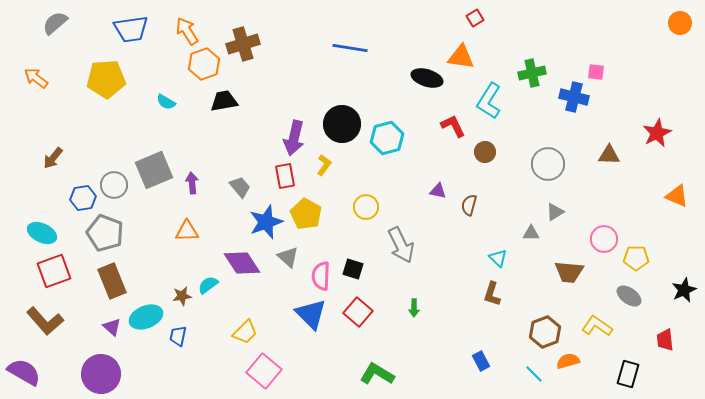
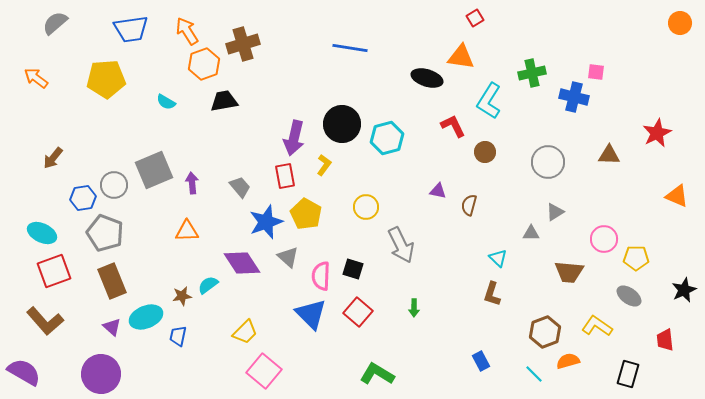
gray circle at (548, 164): moved 2 px up
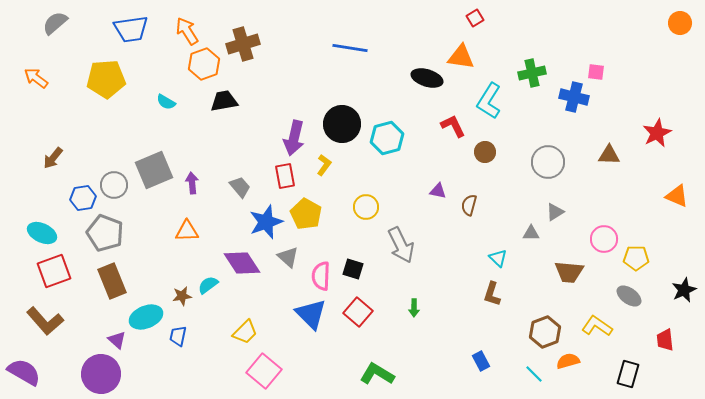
purple triangle at (112, 327): moved 5 px right, 13 px down
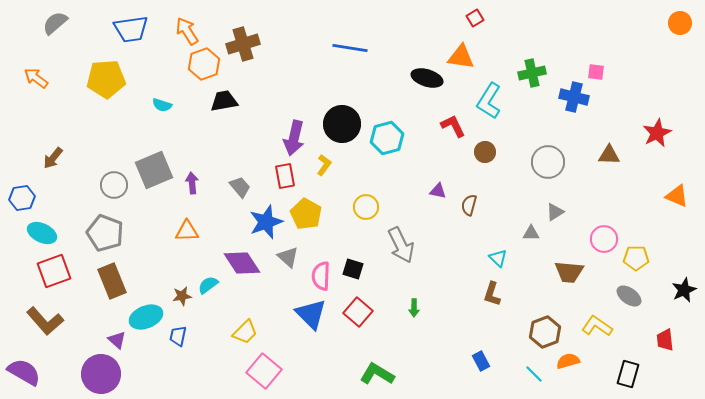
cyan semicircle at (166, 102): moved 4 px left, 3 px down; rotated 12 degrees counterclockwise
blue hexagon at (83, 198): moved 61 px left
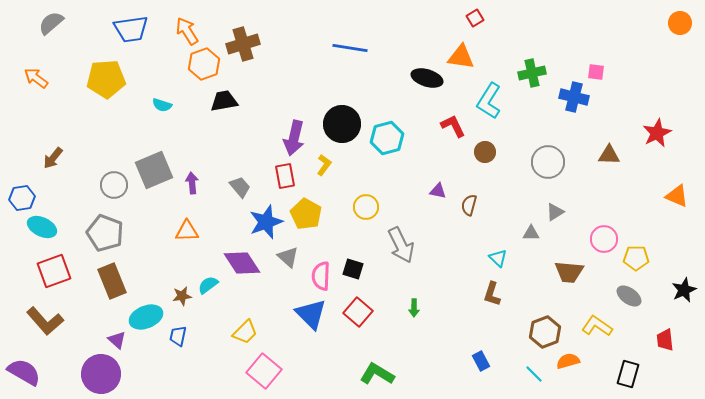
gray semicircle at (55, 23): moved 4 px left
cyan ellipse at (42, 233): moved 6 px up
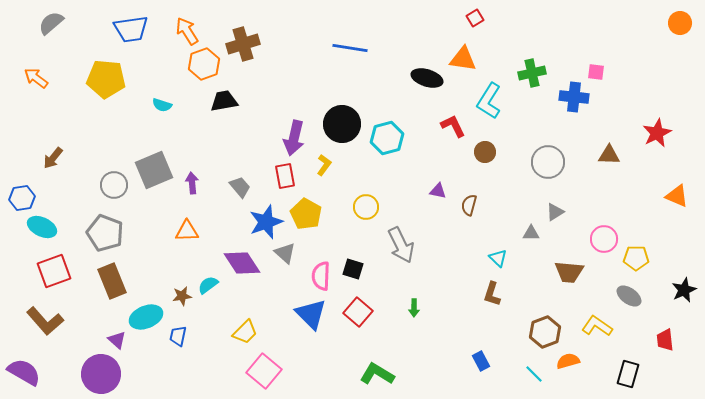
orange triangle at (461, 57): moved 2 px right, 2 px down
yellow pentagon at (106, 79): rotated 9 degrees clockwise
blue cross at (574, 97): rotated 8 degrees counterclockwise
gray triangle at (288, 257): moved 3 px left, 4 px up
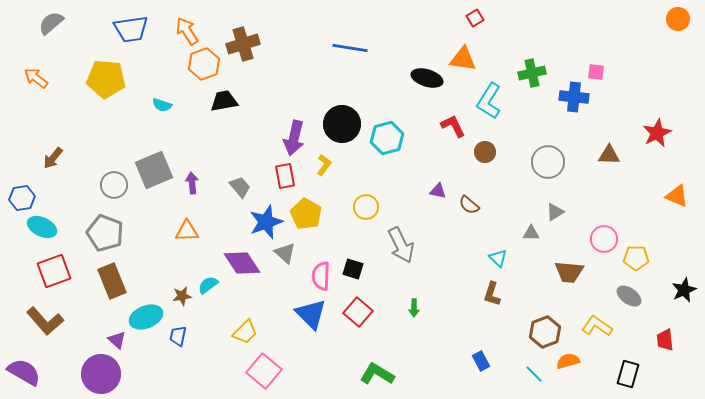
orange circle at (680, 23): moved 2 px left, 4 px up
brown semicircle at (469, 205): rotated 65 degrees counterclockwise
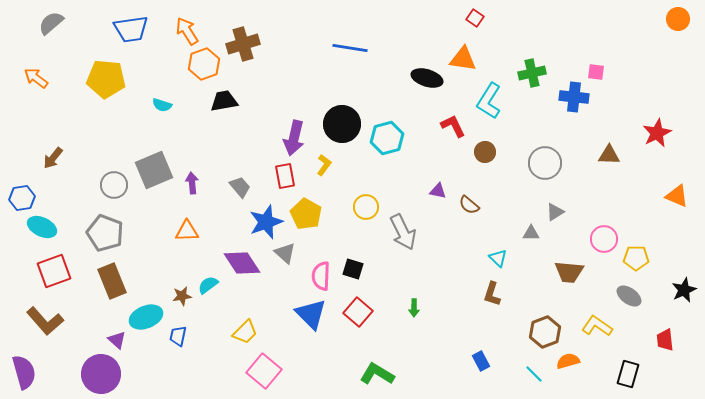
red square at (475, 18): rotated 24 degrees counterclockwise
gray circle at (548, 162): moved 3 px left, 1 px down
gray arrow at (401, 245): moved 2 px right, 13 px up
purple semicircle at (24, 372): rotated 44 degrees clockwise
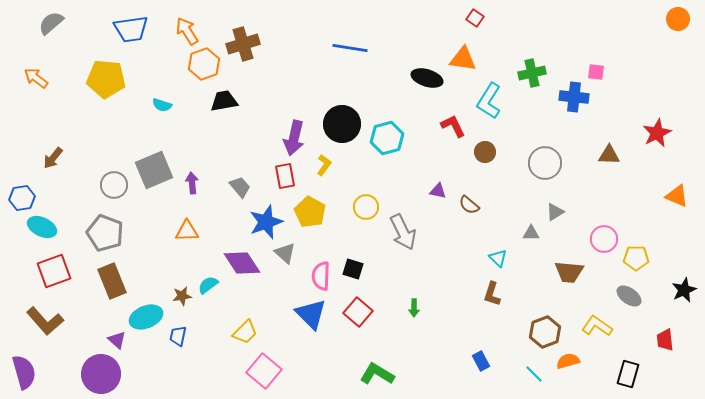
yellow pentagon at (306, 214): moved 4 px right, 2 px up
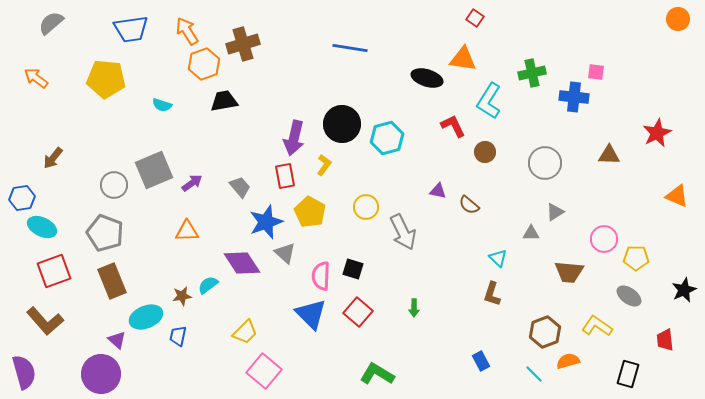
purple arrow at (192, 183): rotated 60 degrees clockwise
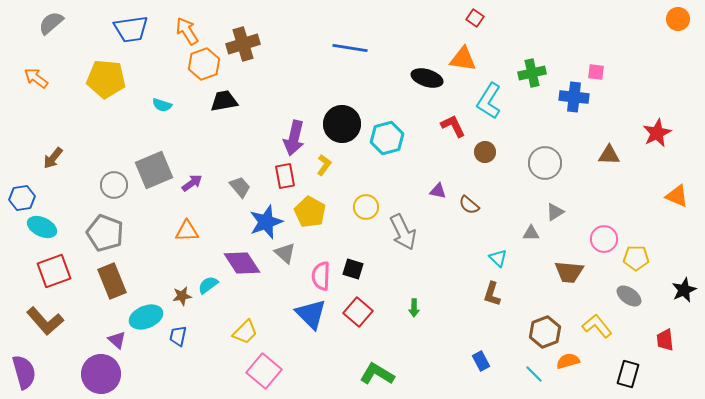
yellow L-shape at (597, 326): rotated 16 degrees clockwise
